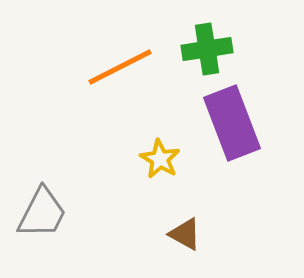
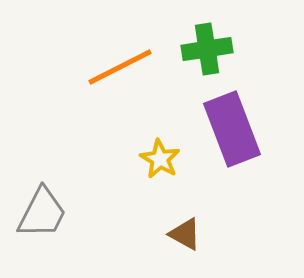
purple rectangle: moved 6 px down
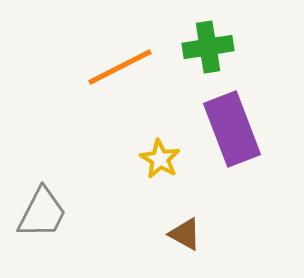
green cross: moved 1 px right, 2 px up
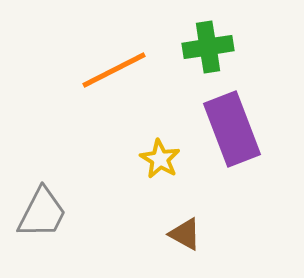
orange line: moved 6 px left, 3 px down
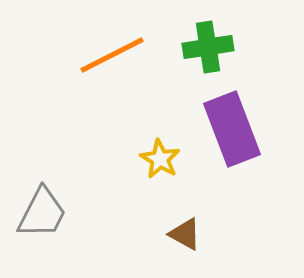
orange line: moved 2 px left, 15 px up
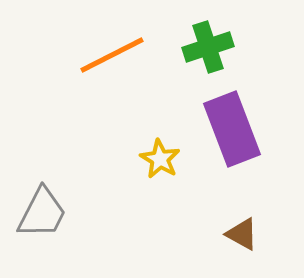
green cross: rotated 9 degrees counterclockwise
brown triangle: moved 57 px right
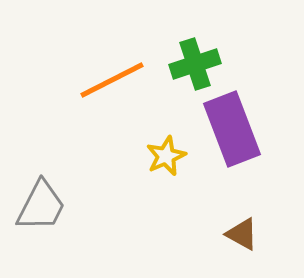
green cross: moved 13 px left, 17 px down
orange line: moved 25 px down
yellow star: moved 6 px right, 3 px up; rotated 18 degrees clockwise
gray trapezoid: moved 1 px left, 7 px up
